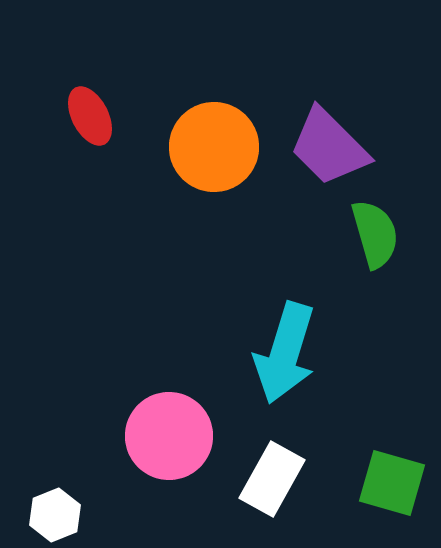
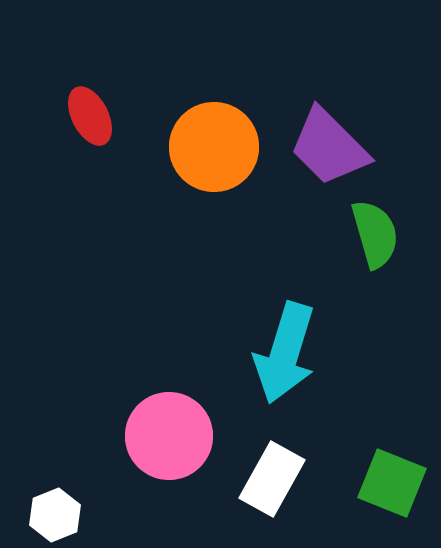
green square: rotated 6 degrees clockwise
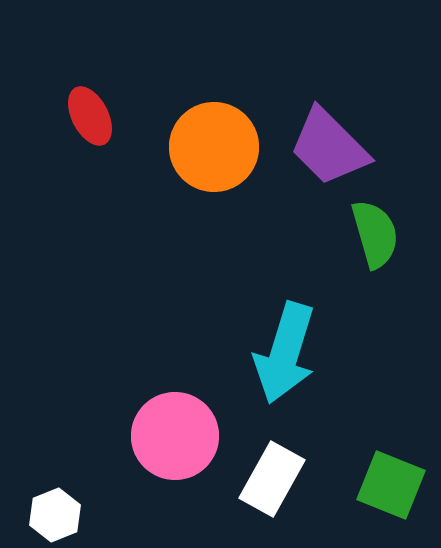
pink circle: moved 6 px right
green square: moved 1 px left, 2 px down
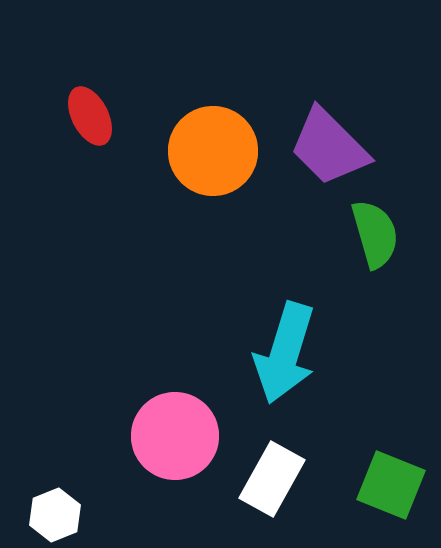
orange circle: moved 1 px left, 4 px down
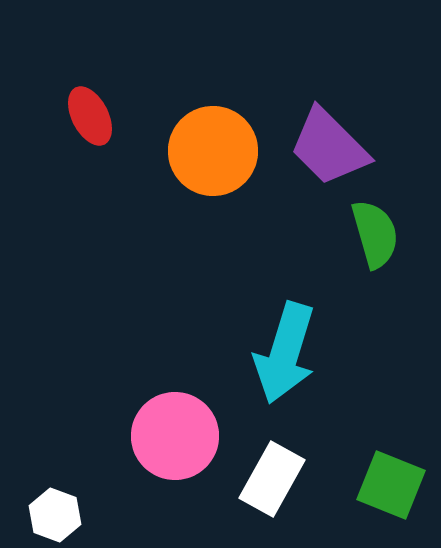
white hexagon: rotated 18 degrees counterclockwise
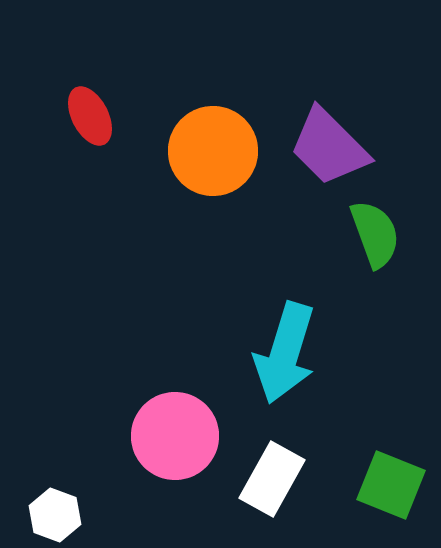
green semicircle: rotated 4 degrees counterclockwise
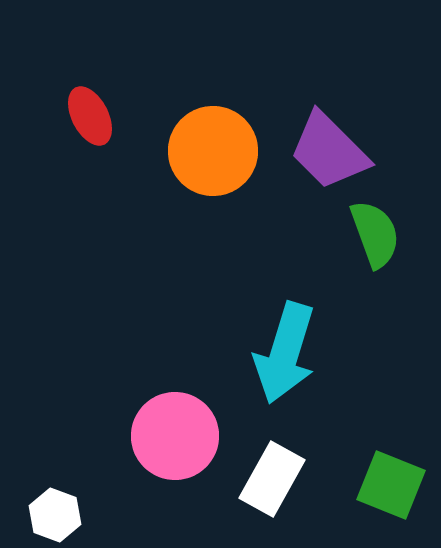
purple trapezoid: moved 4 px down
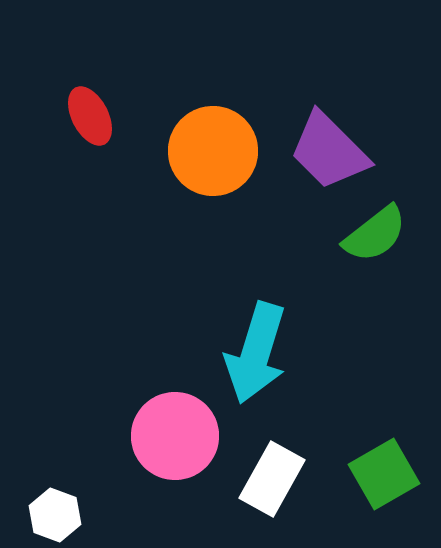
green semicircle: rotated 72 degrees clockwise
cyan arrow: moved 29 px left
green square: moved 7 px left, 11 px up; rotated 38 degrees clockwise
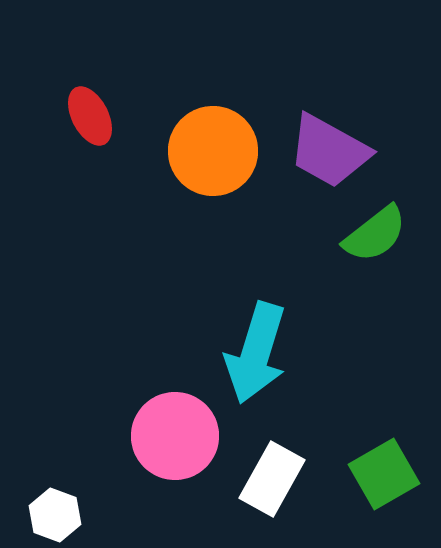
purple trapezoid: rotated 16 degrees counterclockwise
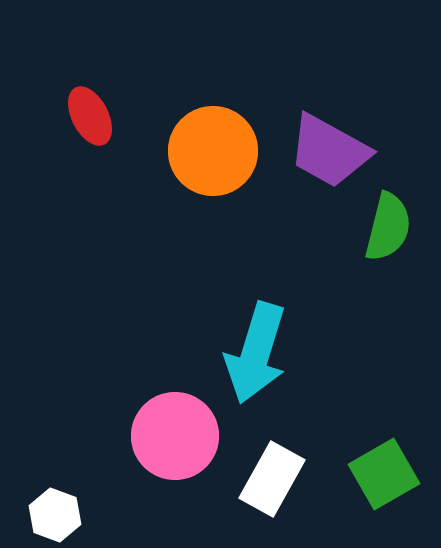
green semicircle: moved 13 px right, 7 px up; rotated 38 degrees counterclockwise
